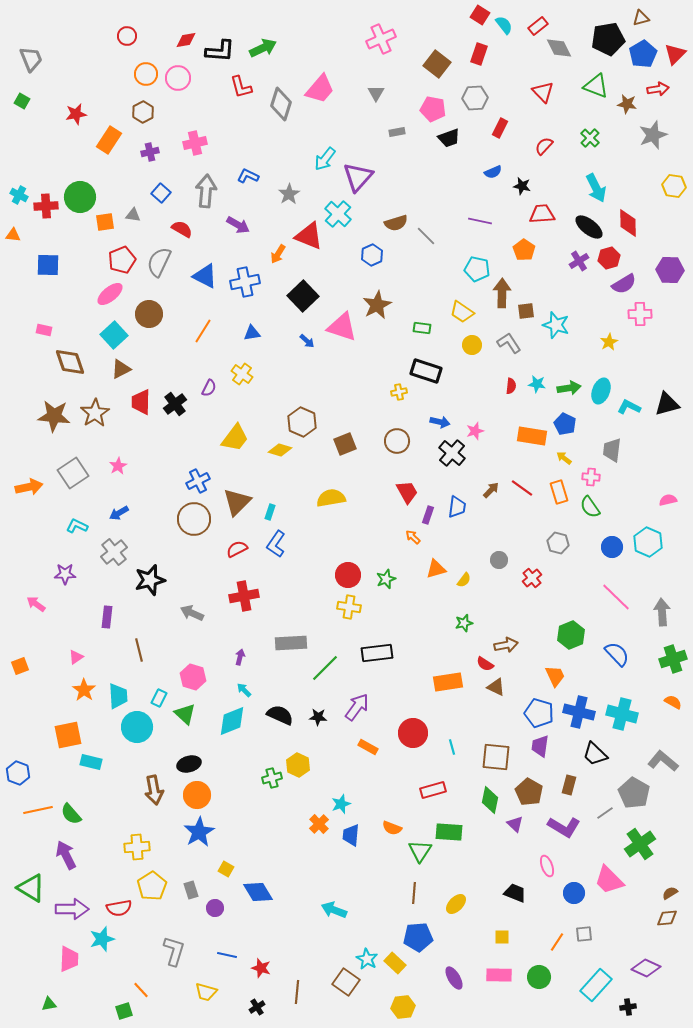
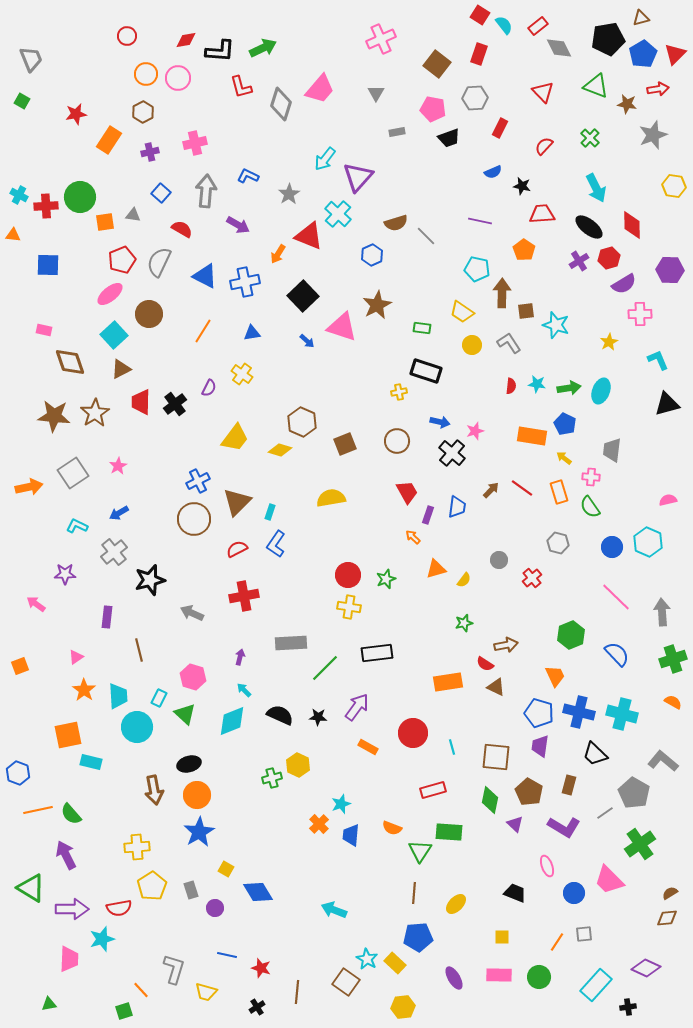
red diamond at (628, 223): moved 4 px right, 2 px down
cyan L-shape at (629, 407): moved 29 px right, 47 px up; rotated 40 degrees clockwise
gray L-shape at (174, 951): moved 18 px down
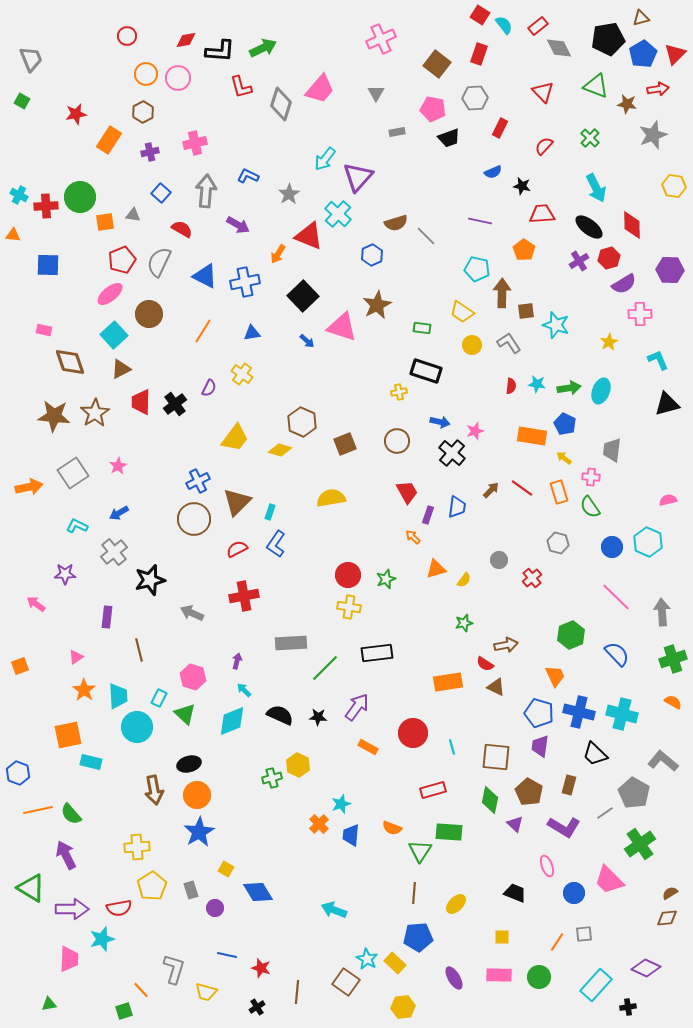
purple arrow at (240, 657): moved 3 px left, 4 px down
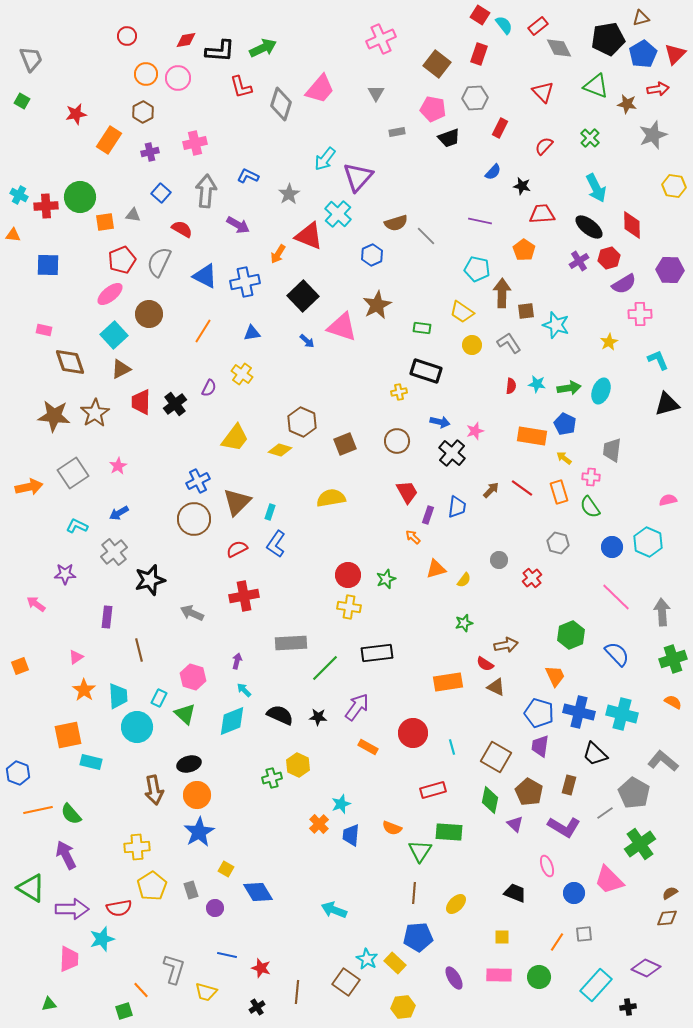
blue semicircle at (493, 172): rotated 24 degrees counterclockwise
brown square at (496, 757): rotated 24 degrees clockwise
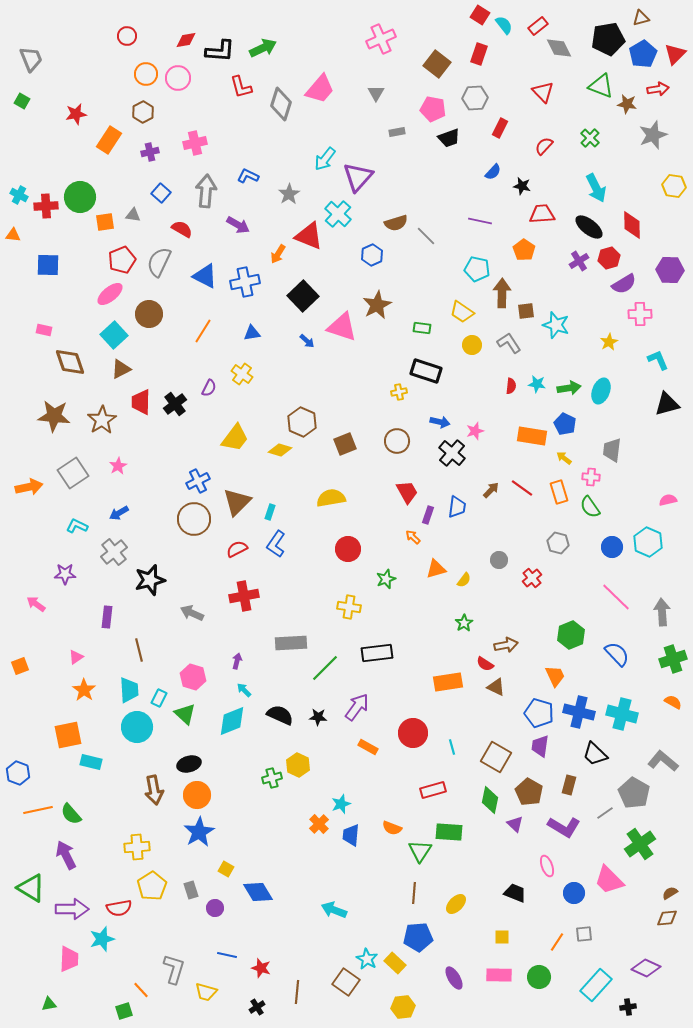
green triangle at (596, 86): moved 5 px right
brown star at (95, 413): moved 7 px right, 7 px down
red circle at (348, 575): moved 26 px up
green star at (464, 623): rotated 18 degrees counterclockwise
cyan trapezoid at (118, 696): moved 11 px right, 6 px up
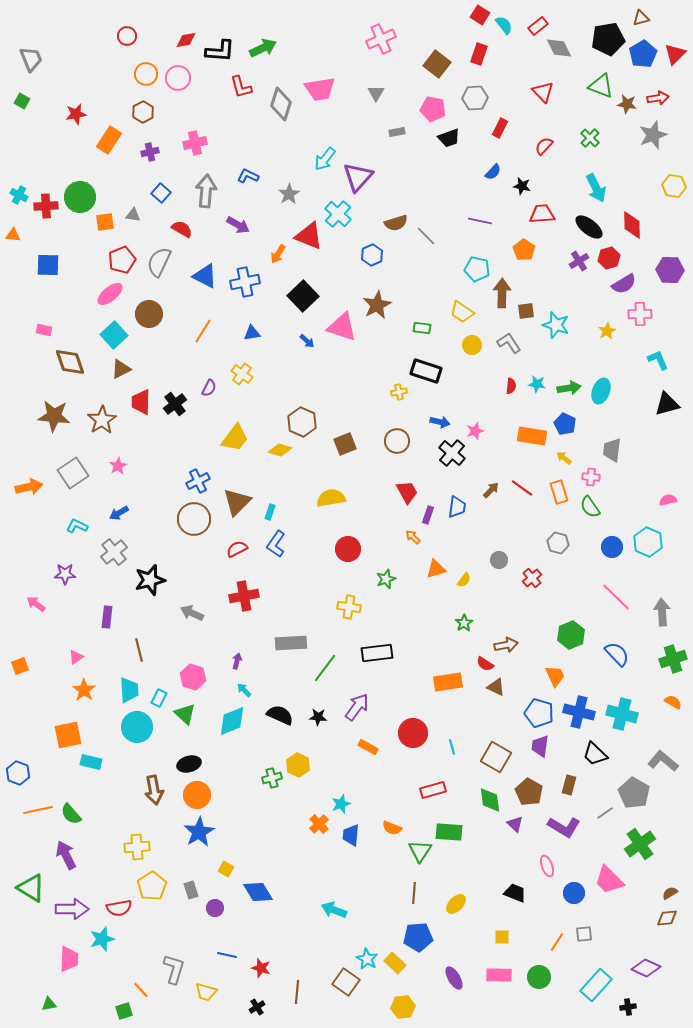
pink trapezoid at (320, 89): rotated 40 degrees clockwise
red arrow at (658, 89): moved 9 px down
yellow star at (609, 342): moved 2 px left, 11 px up
green line at (325, 668): rotated 8 degrees counterclockwise
green diamond at (490, 800): rotated 20 degrees counterclockwise
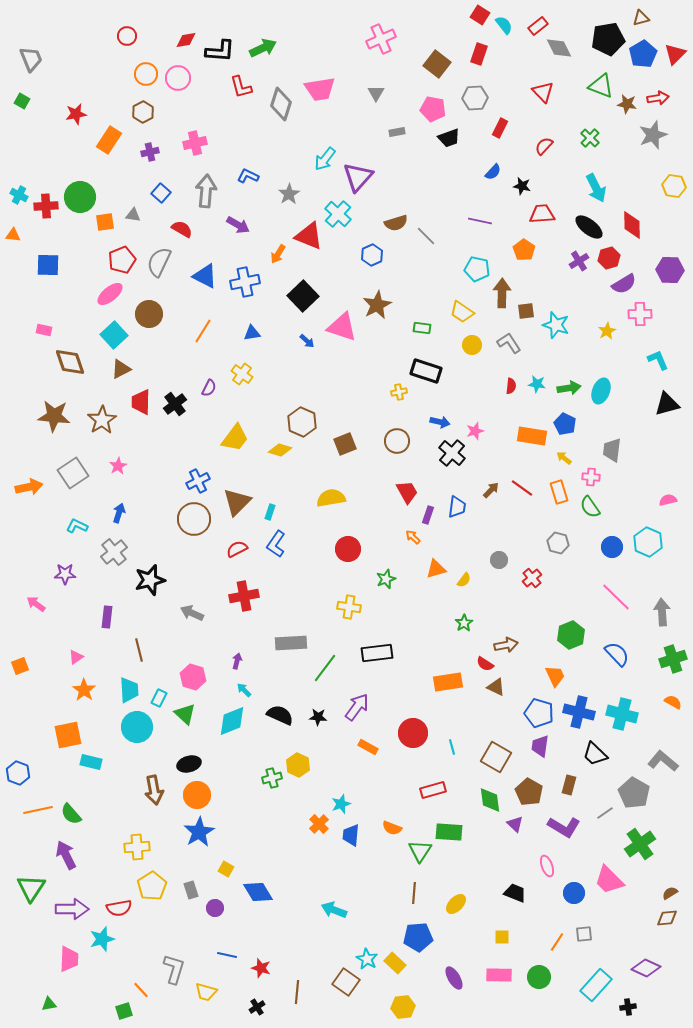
blue arrow at (119, 513): rotated 138 degrees clockwise
green triangle at (31, 888): rotated 32 degrees clockwise
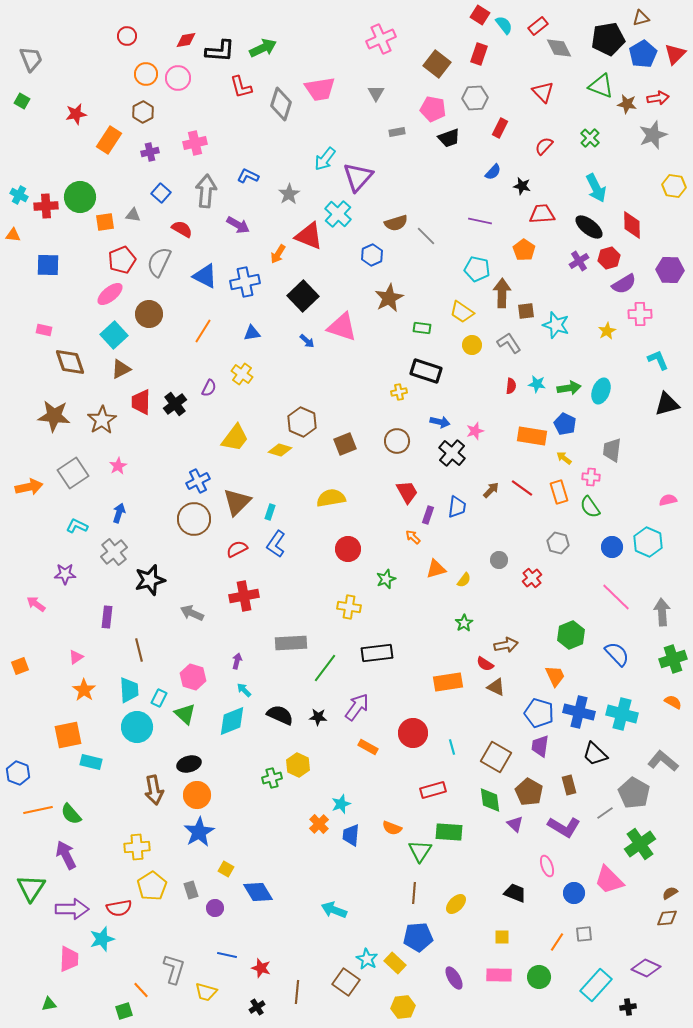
brown star at (377, 305): moved 12 px right, 7 px up
brown rectangle at (569, 785): rotated 30 degrees counterclockwise
